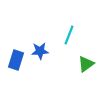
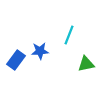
blue rectangle: rotated 18 degrees clockwise
green triangle: rotated 24 degrees clockwise
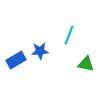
blue rectangle: rotated 24 degrees clockwise
green triangle: rotated 24 degrees clockwise
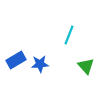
blue star: moved 13 px down
green triangle: moved 2 px down; rotated 36 degrees clockwise
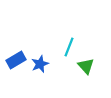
cyan line: moved 12 px down
blue star: rotated 18 degrees counterclockwise
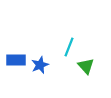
blue rectangle: rotated 30 degrees clockwise
blue star: moved 1 px down
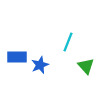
cyan line: moved 1 px left, 5 px up
blue rectangle: moved 1 px right, 3 px up
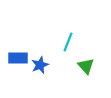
blue rectangle: moved 1 px right, 1 px down
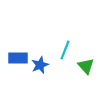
cyan line: moved 3 px left, 8 px down
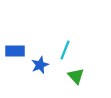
blue rectangle: moved 3 px left, 7 px up
green triangle: moved 10 px left, 10 px down
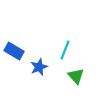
blue rectangle: moved 1 px left; rotated 30 degrees clockwise
blue star: moved 1 px left, 2 px down
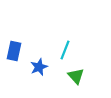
blue rectangle: rotated 72 degrees clockwise
